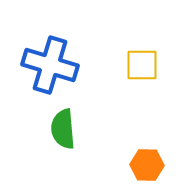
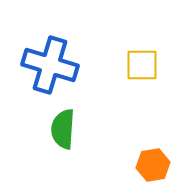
green semicircle: rotated 9 degrees clockwise
orange hexagon: moved 6 px right; rotated 12 degrees counterclockwise
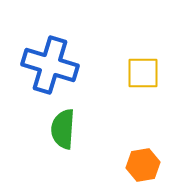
yellow square: moved 1 px right, 8 px down
orange hexagon: moved 10 px left
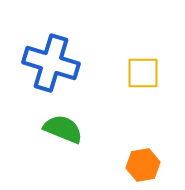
blue cross: moved 1 px right, 2 px up
green semicircle: rotated 108 degrees clockwise
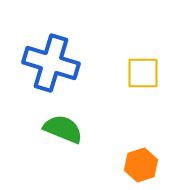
orange hexagon: moved 2 px left; rotated 8 degrees counterclockwise
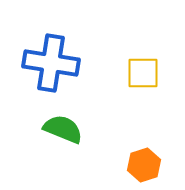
blue cross: rotated 8 degrees counterclockwise
orange hexagon: moved 3 px right
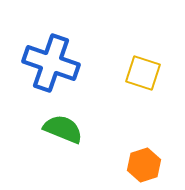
blue cross: rotated 10 degrees clockwise
yellow square: rotated 18 degrees clockwise
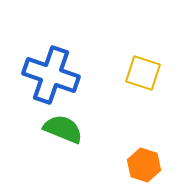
blue cross: moved 12 px down
orange hexagon: rotated 24 degrees counterclockwise
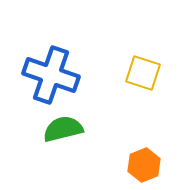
green semicircle: rotated 36 degrees counterclockwise
orange hexagon: rotated 20 degrees clockwise
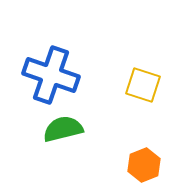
yellow square: moved 12 px down
